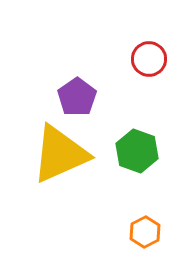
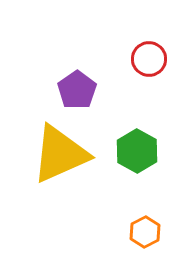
purple pentagon: moved 7 px up
green hexagon: rotated 9 degrees clockwise
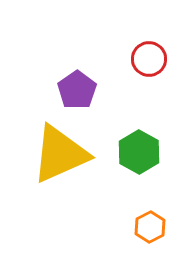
green hexagon: moved 2 px right, 1 px down
orange hexagon: moved 5 px right, 5 px up
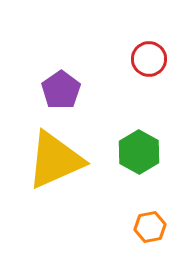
purple pentagon: moved 16 px left
yellow triangle: moved 5 px left, 6 px down
orange hexagon: rotated 16 degrees clockwise
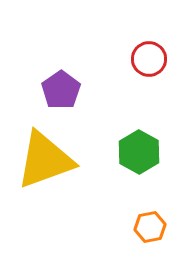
yellow triangle: moved 10 px left; rotated 4 degrees clockwise
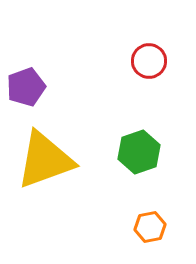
red circle: moved 2 px down
purple pentagon: moved 35 px left, 3 px up; rotated 15 degrees clockwise
green hexagon: rotated 12 degrees clockwise
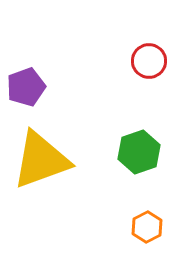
yellow triangle: moved 4 px left
orange hexagon: moved 3 px left; rotated 16 degrees counterclockwise
